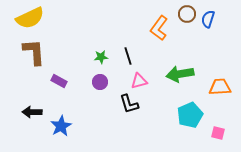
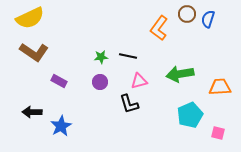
brown L-shape: rotated 128 degrees clockwise
black line: rotated 60 degrees counterclockwise
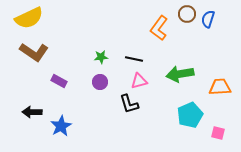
yellow semicircle: moved 1 px left
black line: moved 6 px right, 3 px down
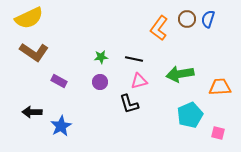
brown circle: moved 5 px down
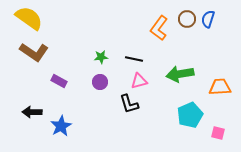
yellow semicircle: rotated 120 degrees counterclockwise
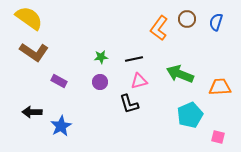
blue semicircle: moved 8 px right, 3 px down
black line: rotated 24 degrees counterclockwise
green arrow: rotated 32 degrees clockwise
pink square: moved 4 px down
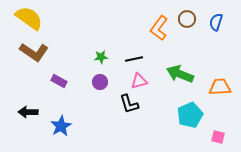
black arrow: moved 4 px left
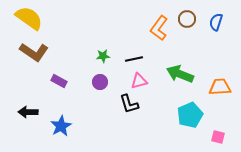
green star: moved 2 px right, 1 px up
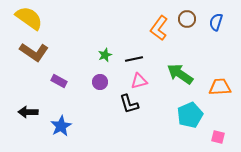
green star: moved 2 px right, 1 px up; rotated 16 degrees counterclockwise
green arrow: rotated 12 degrees clockwise
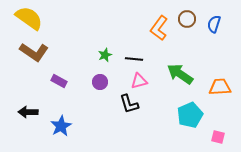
blue semicircle: moved 2 px left, 2 px down
black line: rotated 18 degrees clockwise
